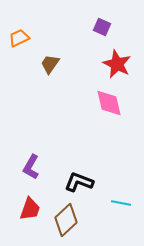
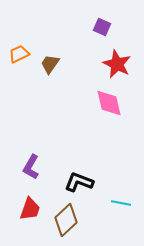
orange trapezoid: moved 16 px down
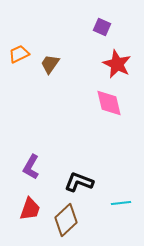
cyan line: rotated 18 degrees counterclockwise
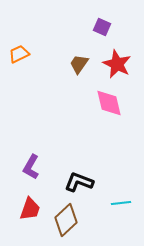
brown trapezoid: moved 29 px right
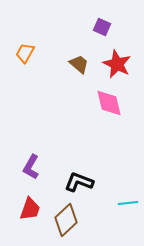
orange trapezoid: moved 6 px right, 1 px up; rotated 35 degrees counterclockwise
brown trapezoid: rotated 95 degrees clockwise
cyan line: moved 7 px right
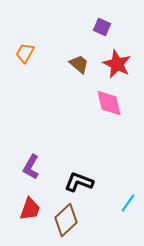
cyan line: rotated 48 degrees counterclockwise
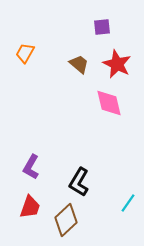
purple square: rotated 30 degrees counterclockwise
black L-shape: rotated 80 degrees counterclockwise
red trapezoid: moved 2 px up
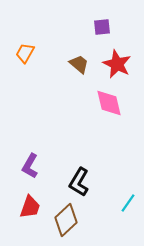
purple L-shape: moved 1 px left, 1 px up
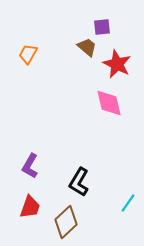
orange trapezoid: moved 3 px right, 1 px down
brown trapezoid: moved 8 px right, 17 px up
brown diamond: moved 2 px down
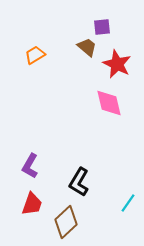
orange trapezoid: moved 7 px right, 1 px down; rotated 30 degrees clockwise
red trapezoid: moved 2 px right, 3 px up
